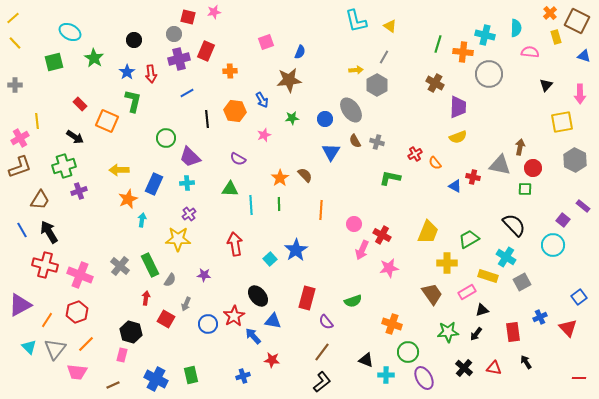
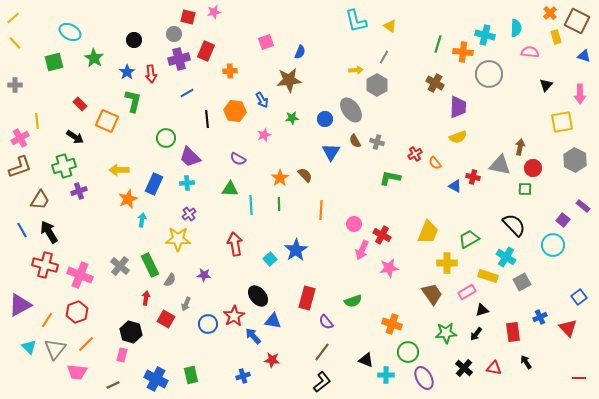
green star at (448, 332): moved 2 px left, 1 px down
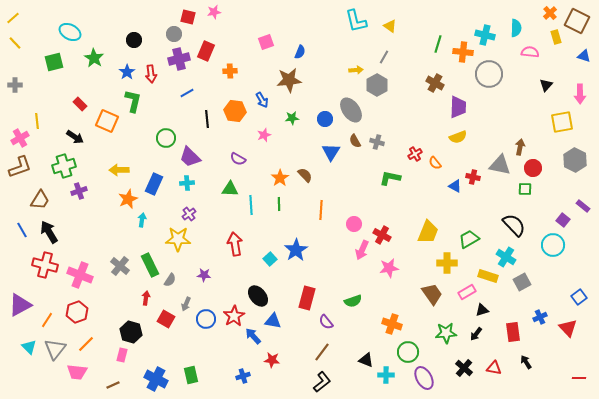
blue circle at (208, 324): moved 2 px left, 5 px up
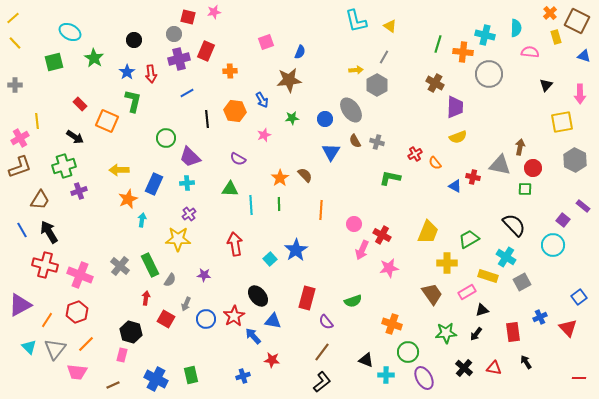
purple trapezoid at (458, 107): moved 3 px left
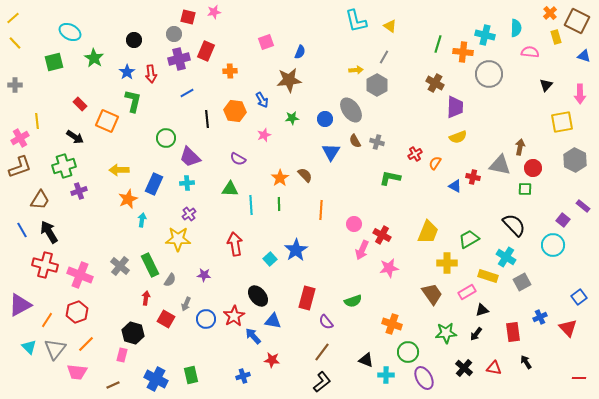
orange semicircle at (435, 163): rotated 72 degrees clockwise
black hexagon at (131, 332): moved 2 px right, 1 px down
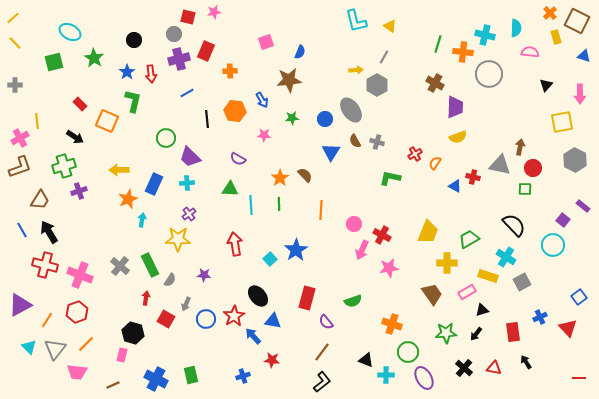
pink star at (264, 135): rotated 24 degrees clockwise
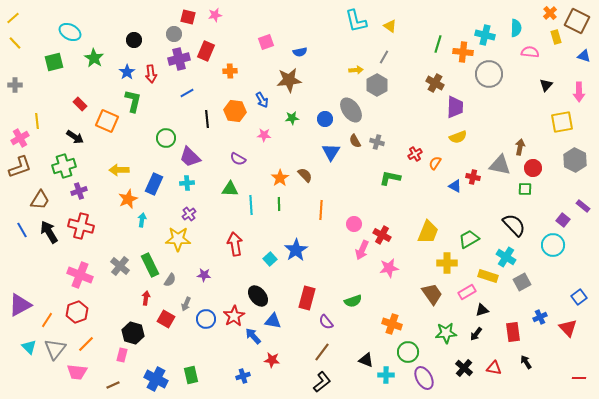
pink star at (214, 12): moved 1 px right, 3 px down
blue semicircle at (300, 52): rotated 56 degrees clockwise
pink arrow at (580, 94): moved 1 px left, 2 px up
red cross at (45, 265): moved 36 px right, 39 px up
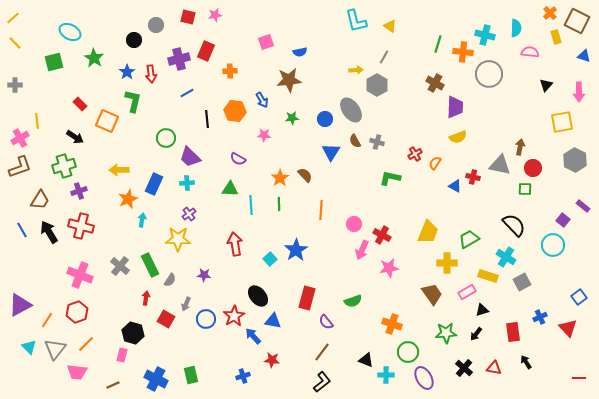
gray circle at (174, 34): moved 18 px left, 9 px up
